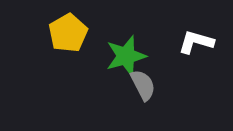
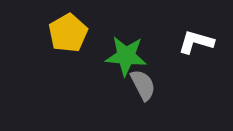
green star: rotated 21 degrees clockwise
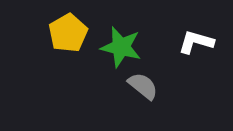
green star: moved 5 px left, 9 px up; rotated 9 degrees clockwise
gray semicircle: moved 1 px down; rotated 24 degrees counterclockwise
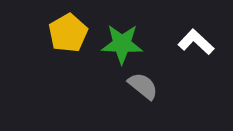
white L-shape: rotated 27 degrees clockwise
green star: moved 1 px right, 3 px up; rotated 12 degrees counterclockwise
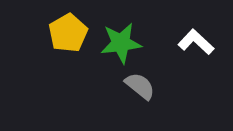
green star: moved 1 px left, 1 px up; rotated 9 degrees counterclockwise
gray semicircle: moved 3 px left
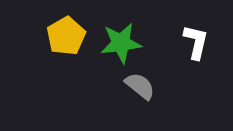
yellow pentagon: moved 2 px left, 3 px down
white L-shape: rotated 60 degrees clockwise
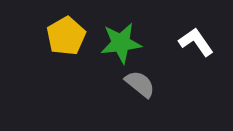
white L-shape: rotated 48 degrees counterclockwise
gray semicircle: moved 2 px up
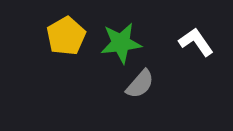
gray semicircle: rotated 92 degrees clockwise
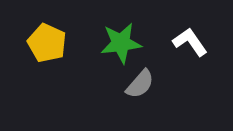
yellow pentagon: moved 19 px left, 7 px down; rotated 18 degrees counterclockwise
white L-shape: moved 6 px left
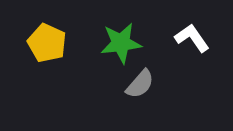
white L-shape: moved 2 px right, 4 px up
